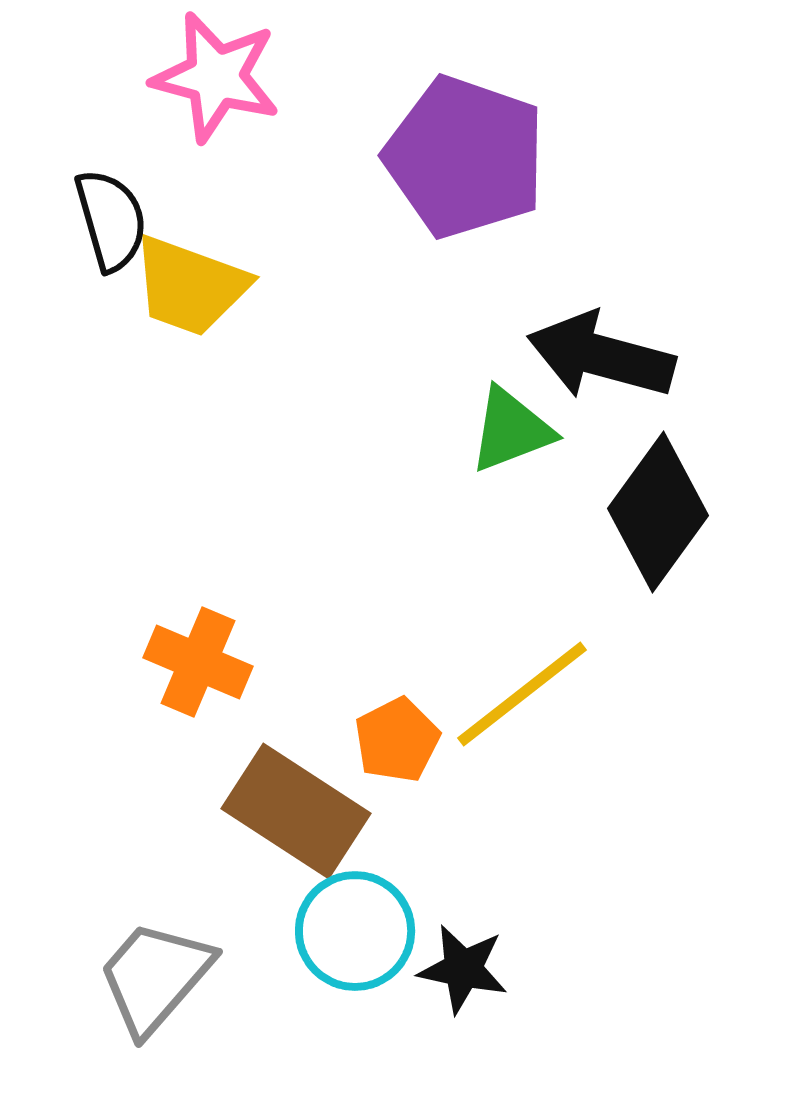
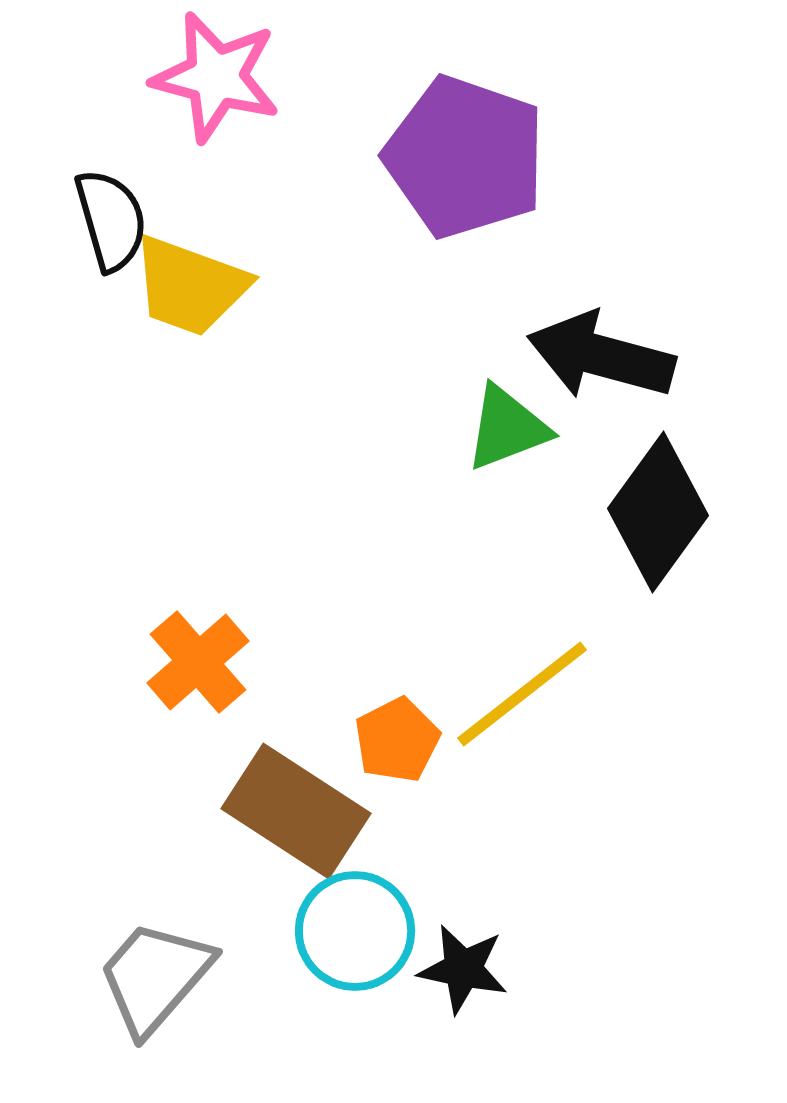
green triangle: moved 4 px left, 2 px up
orange cross: rotated 26 degrees clockwise
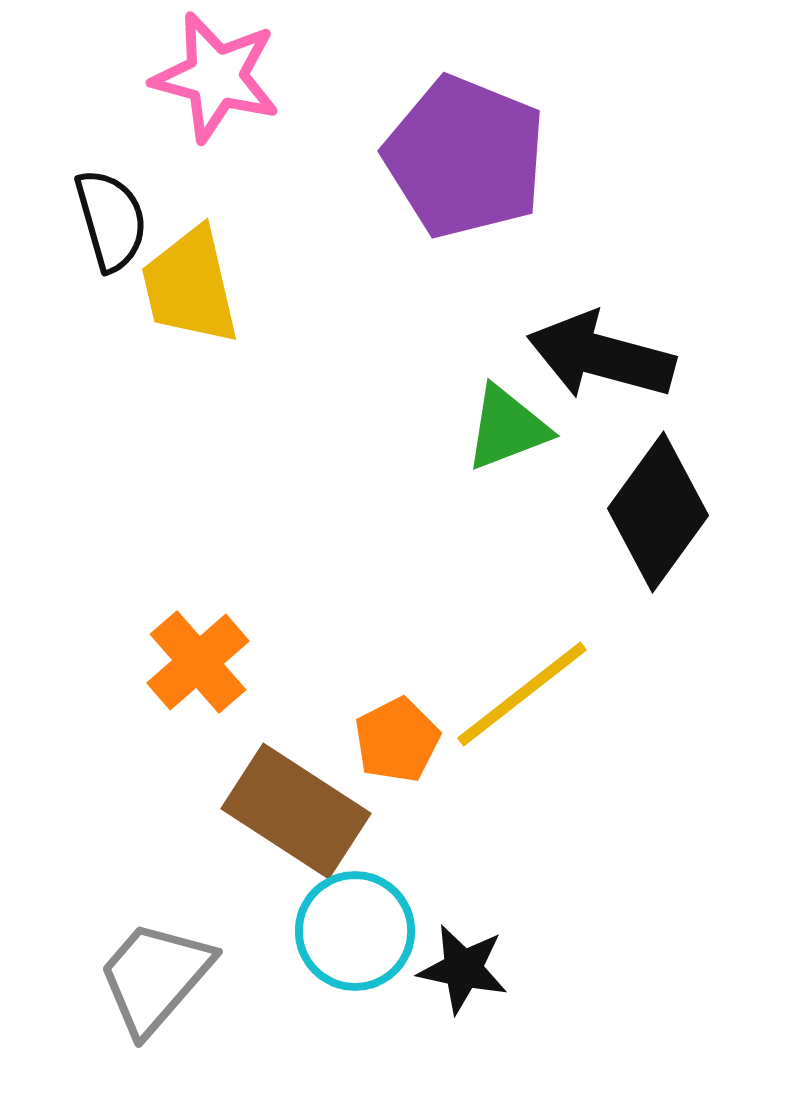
purple pentagon: rotated 3 degrees clockwise
yellow trapezoid: rotated 57 degrees clockwise
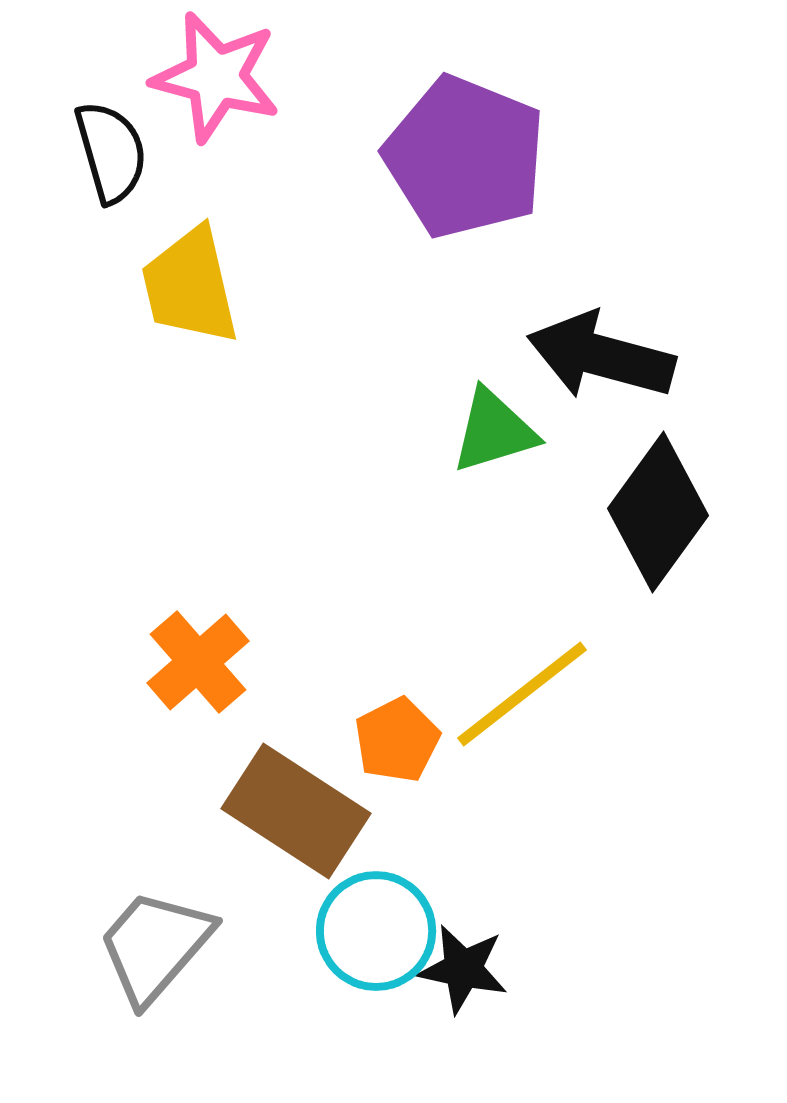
black semicircle: moved 68 px up
green triangle: moved 13 px left, 3 px down; rotated 4 degrees clockwise
cyan circle: moved 21 px right
gray trapezoid: moved 31 px up
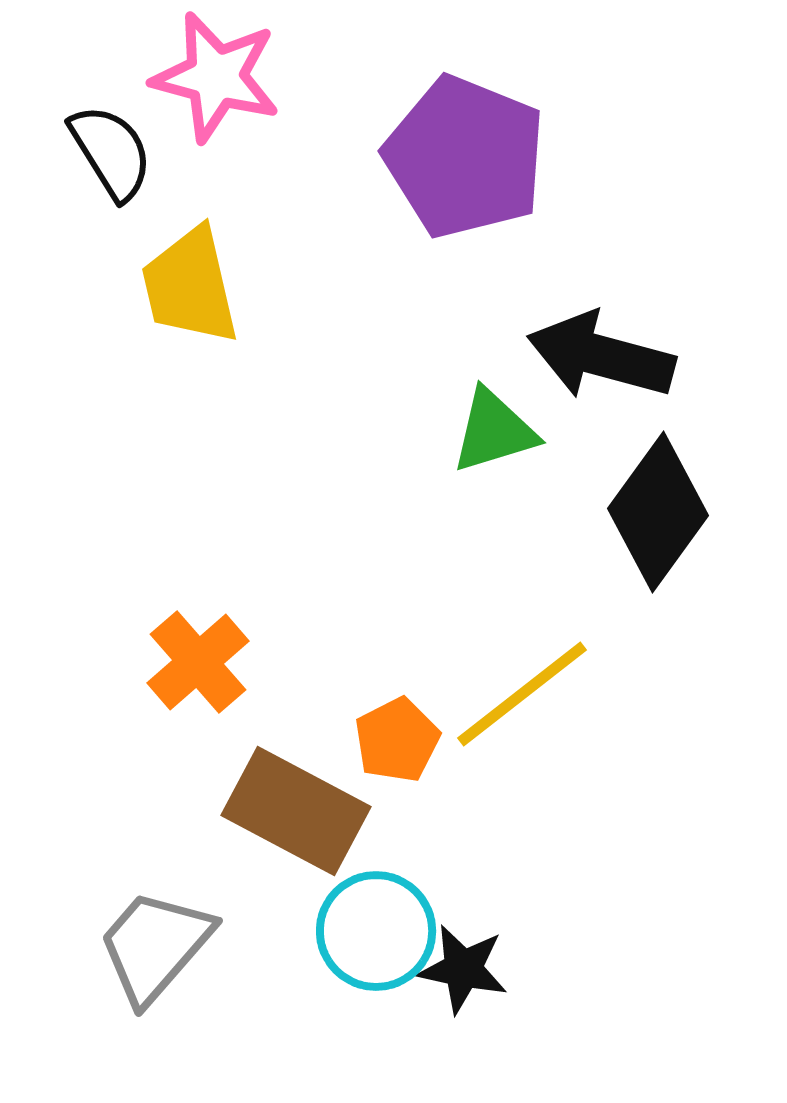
black semicircle: rotated 16 degrees counterclockwise
brown rectangle: rotated 5 degrees counterclockwise
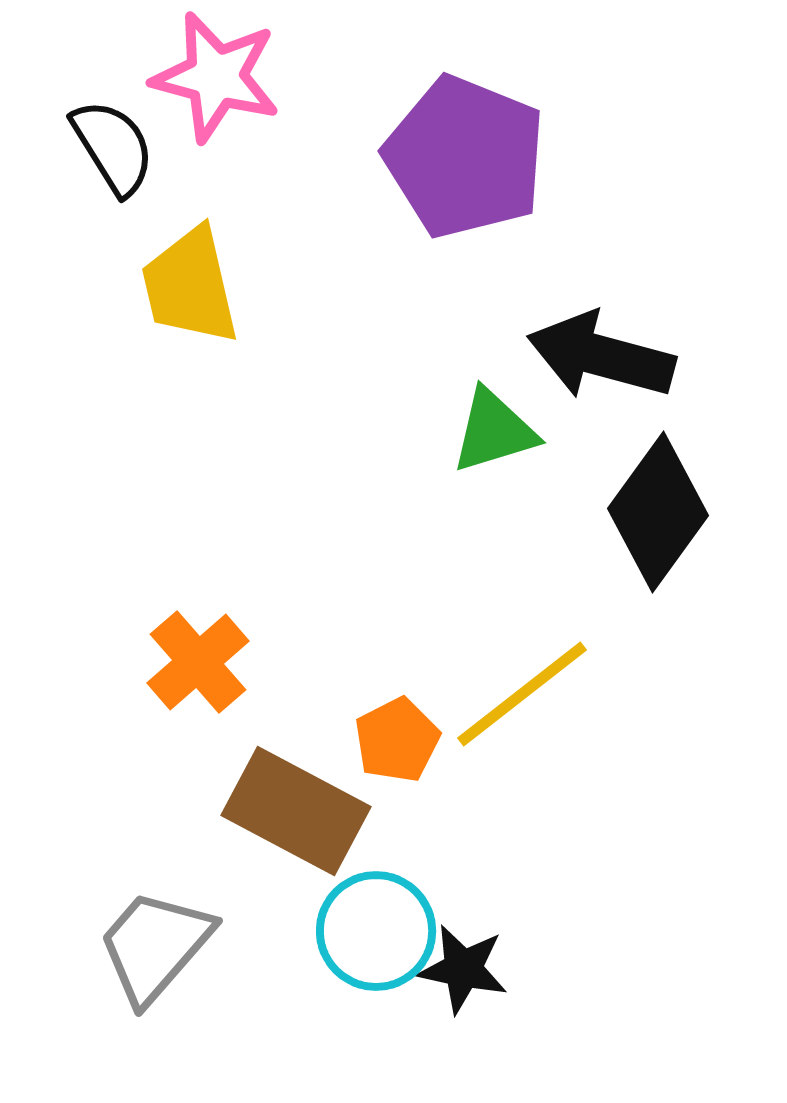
black semicircle: moved 2 px right, 5 px up
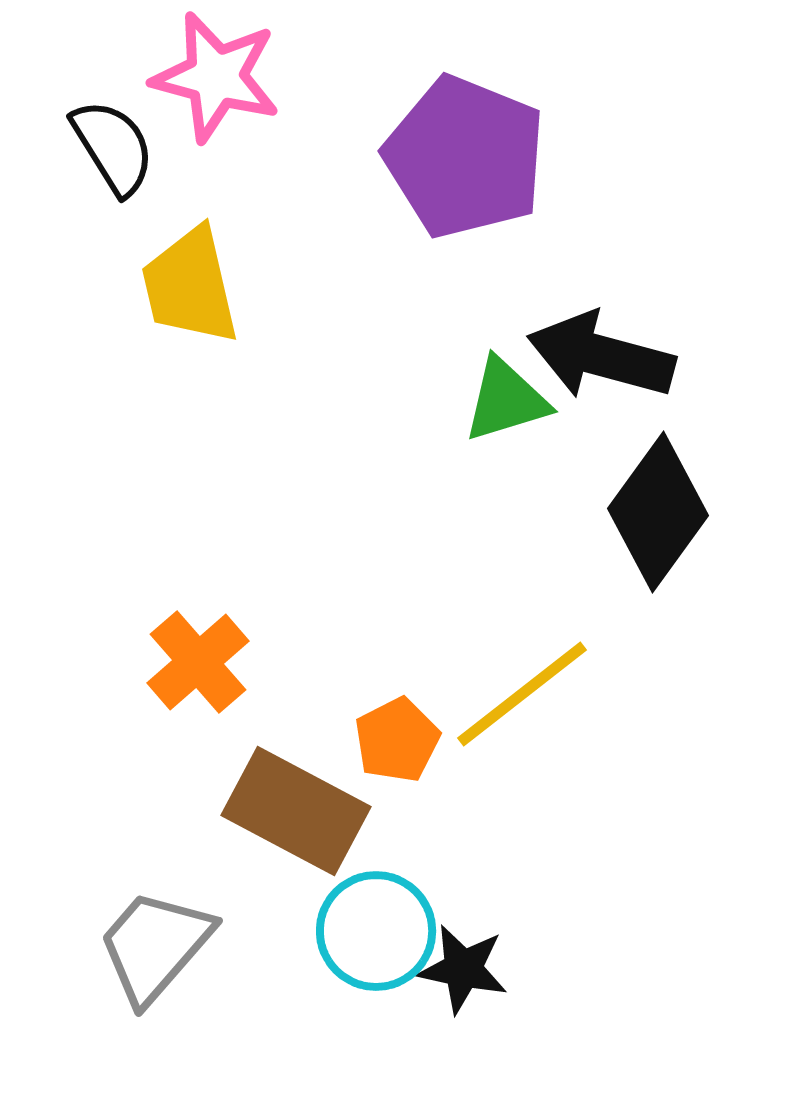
green triangle: moved 12 px right, 31 px up
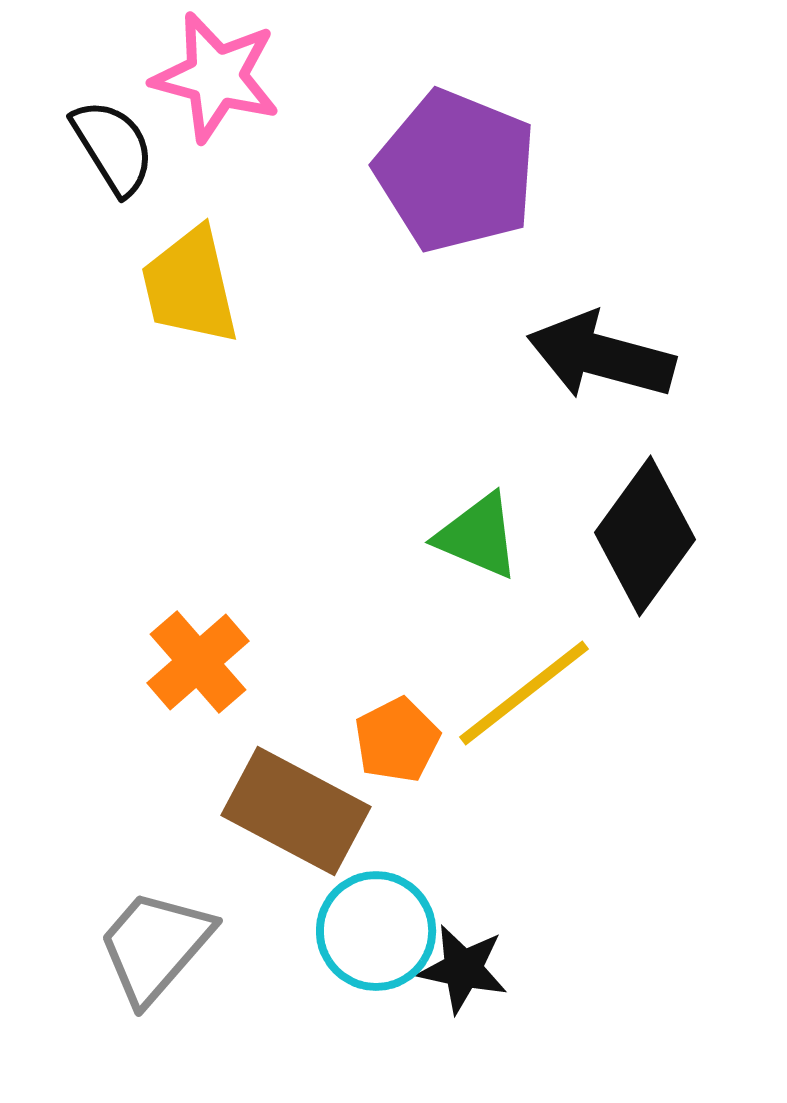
purple pentagon: moved 9 px left, 14 px down
green triangle: moved 28 px left, 136 px down; rotated 40 degrees clockwise
black diamond: moved 13 px left, 24 px down
yellow line: moved 2 px right, 1 px up
